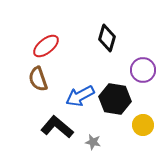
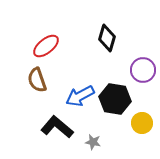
brown semicircle: moved 1 px left, 1 px down
yellow circle: moved 1 px left, 2 px up
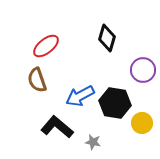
black hexagon: moved 4 px down
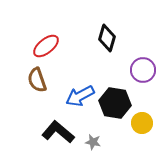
black L-shape: moved 1 px right, 5 px down
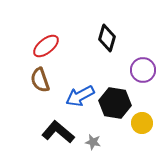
brown semicircle: moved 3 px right
